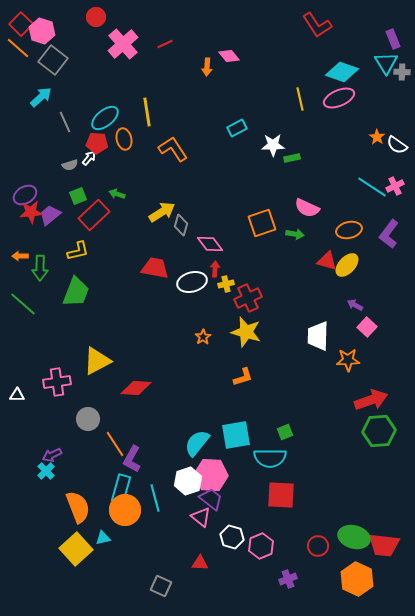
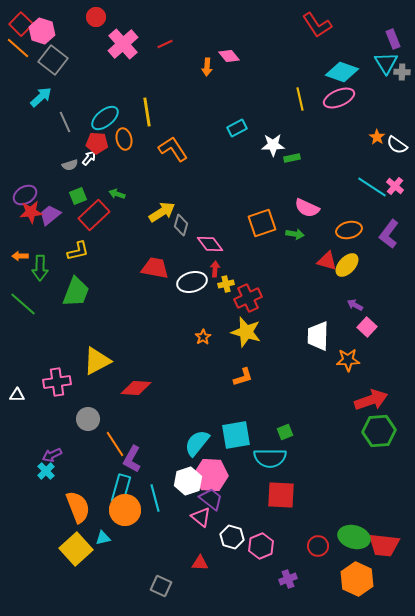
pink cross at (395, 186): rotated 24 degrees counterclockwise
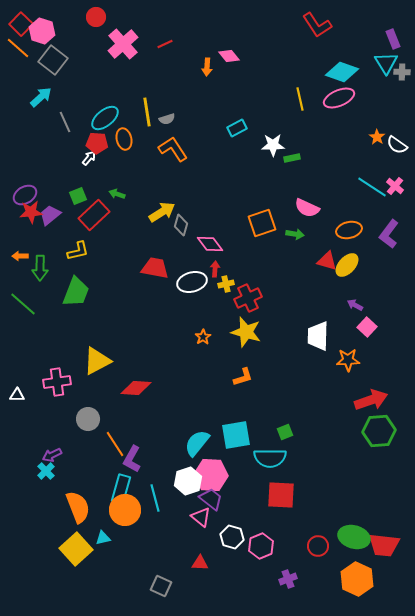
gray semicircle at (70, 165): moved 97 px right, 46 px up
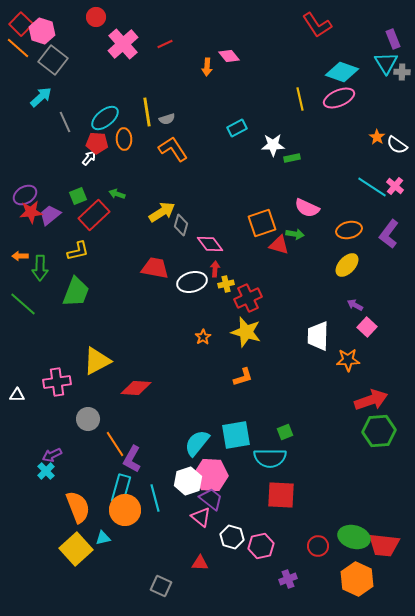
orange ellipse at (124, 139): rotated 10 degrees clockwise
red triangle at (327, 261): moved 48 px left, 16 px up
pink hexagon at (261, 546): rotated 10 degrees clockwise
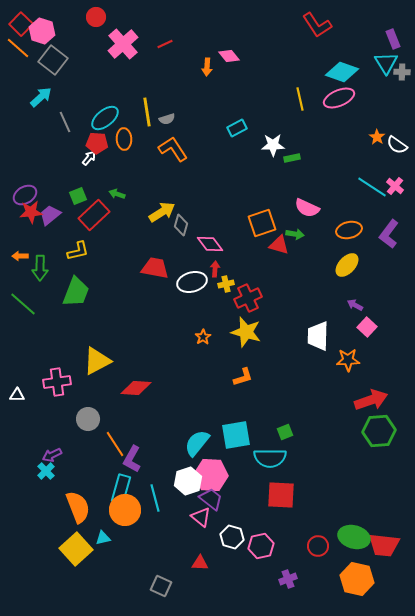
orange hexagon at (357, 579): rotated 12 degrees counterclockwise
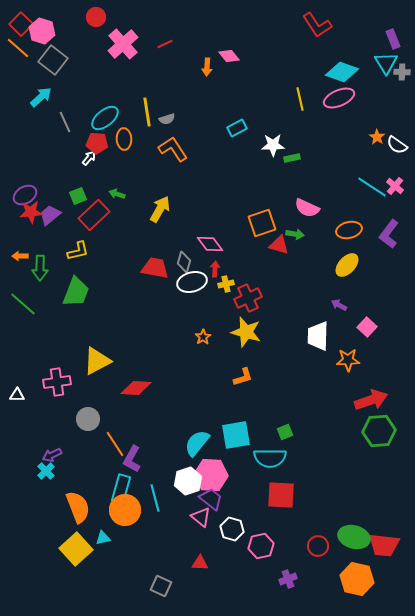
yellow arrow at (162, 212): moved 2 px left, 3 px up; rotated 28 degrees counterclockwise
gray diamond at (181, 225): moved 3 px right, 37 px down
purple arrow at (355, 305): moved 16 px left
white hexagon at (232, 537): moved 8 px up
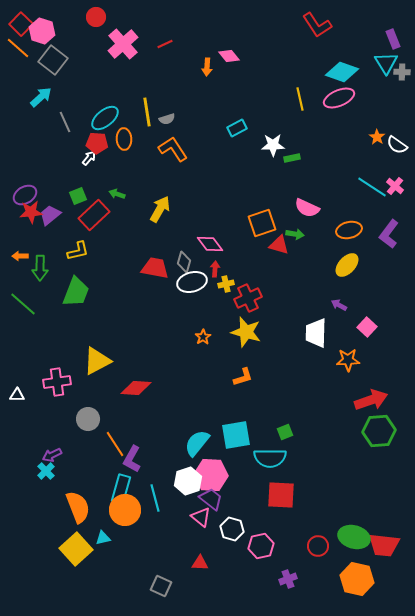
white trapezoid at (318, 336): moved 2 px left, 3 px up
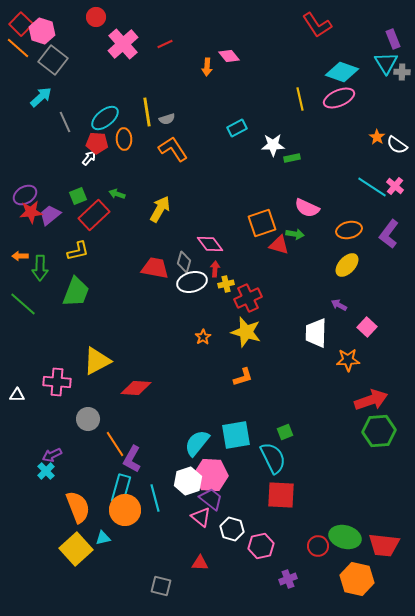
pink cross at (57, 382): rotated 12 degrees clockwise
cyan semicircle at (270, 458): moved 3 px right; rotated 116 degrees counterclockwise
green ellipse at (354, 537): moved 9 px left
gray square at (161, 586): rotated 10 degrees counterclockwise
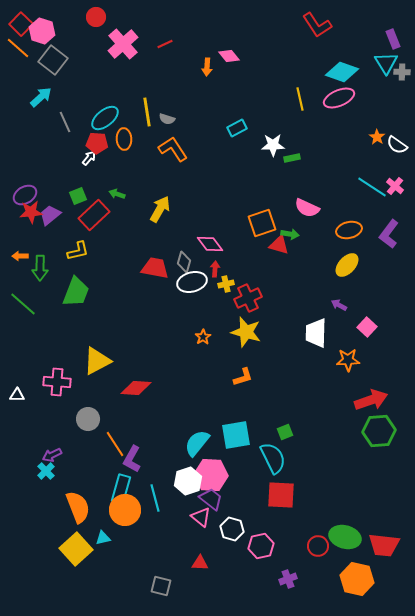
gray semicircle at (167, 119): rotated 35 degrees clockwise
green arrow at (295, 234): moved 5 px left
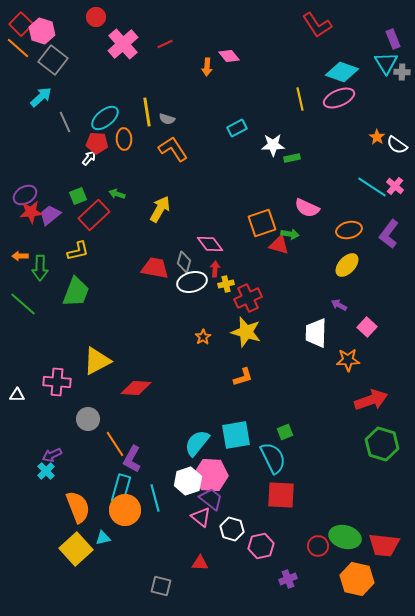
green hexagon at (379, 431): moved 3 px right, 13 px down; rotated 20 degrees clockwise
